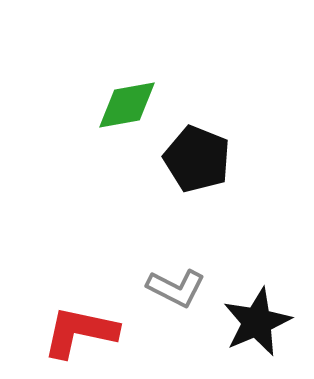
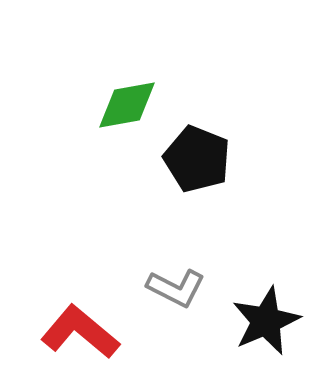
black star: moved 9 px right, 1 px up
red L-shape: rotated 28 degrees clockwise
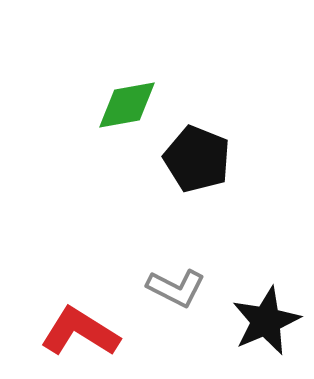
red L-shape: rotated 8 degrees counterclockwise
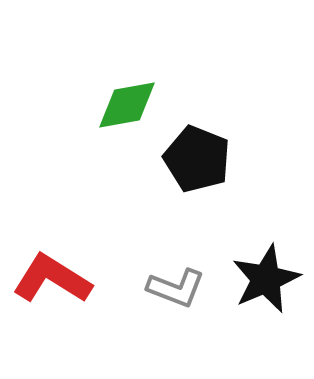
gray L-shape: rotated 6 degrees counterclockwise
black star: moved 42 px up
red L-shape: moved 28 px left, 53 px up
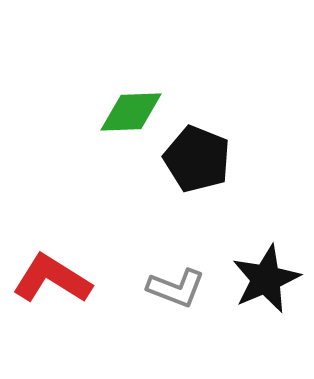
green diamond: moved 4 px right, 7 px down; rotated 8 degrees clockwise
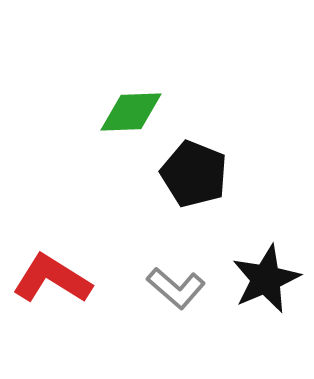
black pentagon: moved 3 px left, 15 px down
gray L-shape: rotated 20 degrees clockwise
